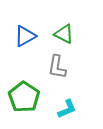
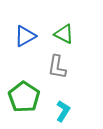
cyan L-shape: moved 4 px left, 2 px down; rotated 35 degrees counterclockwise
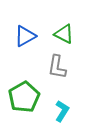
green pentagon: rotated 8 degrees clockwise
cyan L-shape: moved 1 px left
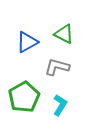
blue triangle: moved 2 px right, 6 px down
gray L-shape: rotated 95 degrees clockwise
cyan L-shape: moved 2 px left, 6 px up
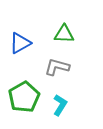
green triangle: rotated 25 degrees counterclockwise
blue triangle: moved 7 px left, 1 px down
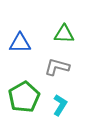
blue triangle: rotated 30 degrees clockwise
